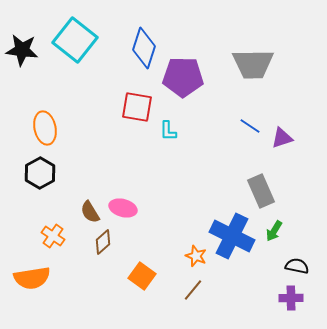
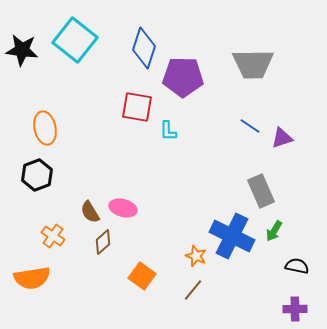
black hexagon: moved 3 px left, 2 px down; rotated 8 degrees clockwise
purple cross: moved 4 px right, 11 px down
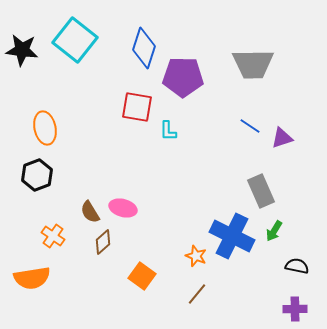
brown line: moved 4 px right, 4 px down
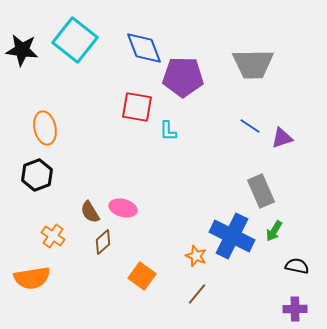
blue diamond: rotated 39 degrees counterclockwise
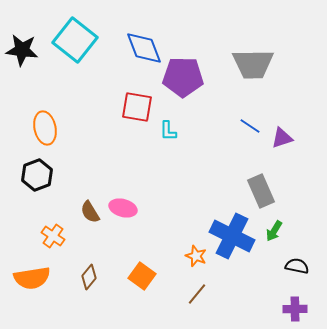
brown diamond: moved 14 px left, 35 px down; rotated 10 degrees counterclockwise
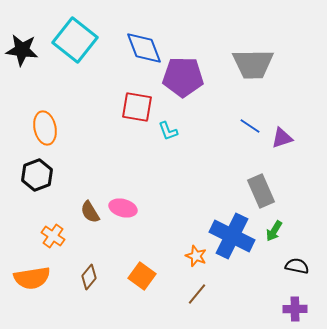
cyan L-shape: rotated 20 degrees counterclockwise
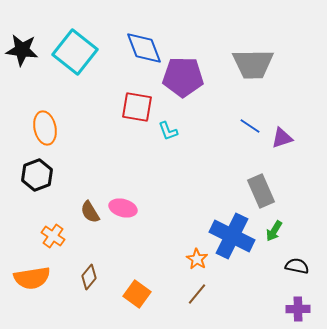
cyan square: moved 12 px down
orange star: moved 1 px right, 3 px down; rotated 10 degrees clockwise
orange square: moved 5 px left, 18 px down
purple cross: moved 3 px right
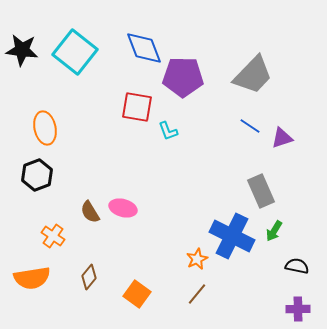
gray trapezoid: moved 11 px down; rotated 45 degrees counterclockwise
orange star: rotated 15 degrees clockwise
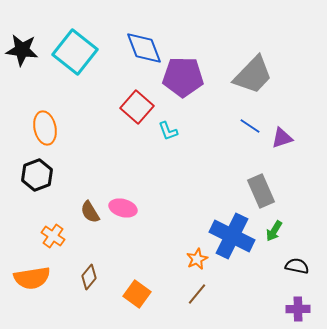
red square: rotated 32 degrees clockwise
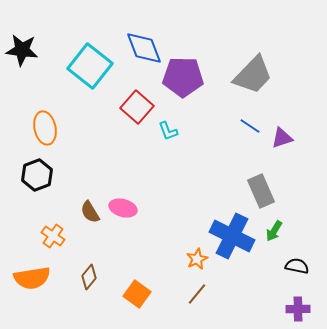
cyan square: moved 15 px right, 14 px down
